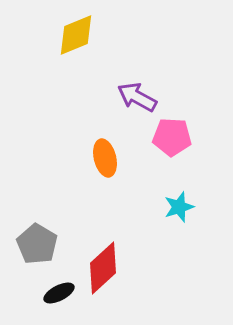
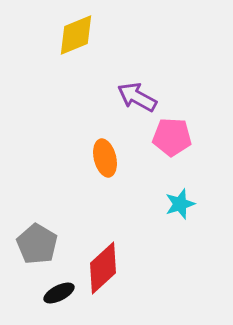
cyan star: moved 1 px right, 3 px up
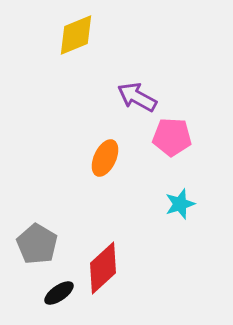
orange ellipse: rotated 39 degrees clockwise
black ellipse: rotated 8 degrees counterclockwise
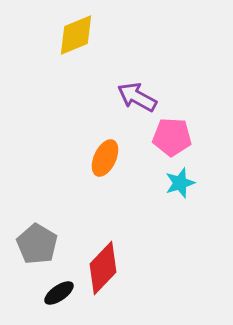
cyan star: moved 21 px up
red diamond: rotated 4 degrees counterclockwise
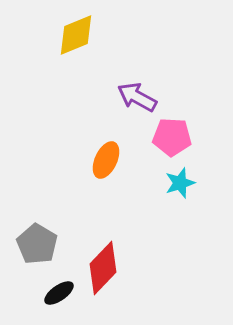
orange ellipse: moved 1 px right, 2 px down
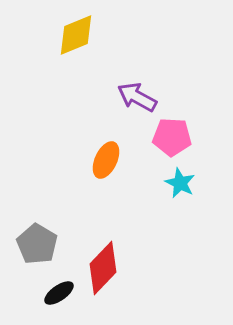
cyan star: rotated 28 degrees counterclockwise
